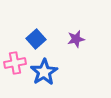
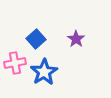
purple star: rotated 24 degrees counterclockwise
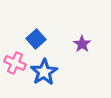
purple star: moved 6 px right, 5 px down
pink cross: rotated 35 degrees clockwise
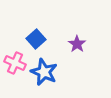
purple star: moved 5 px left
blue star: rotated 16 degrees counterclockwise
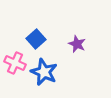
purple star: rotated 12 degrees counterclockwise
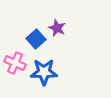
purple star: moved 20 px left, 16 px up
blue star: rotated 24 degrees counterclockwise
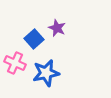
blue square: moved 2 px left
blue star: moved 2 px right, 1 px down; rotated 12 degrees counterclockwise
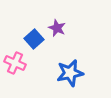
blue star: moved 24 px right
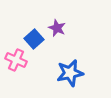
pink cross: moved 1 px right, 3 px up
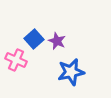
purple star: moved 13 px down
blue star: moved 1 px right, 1 px up
